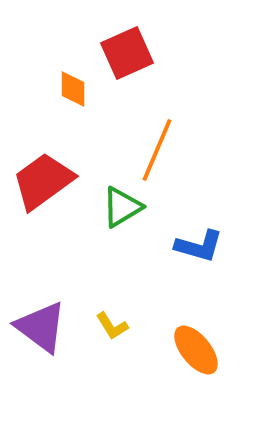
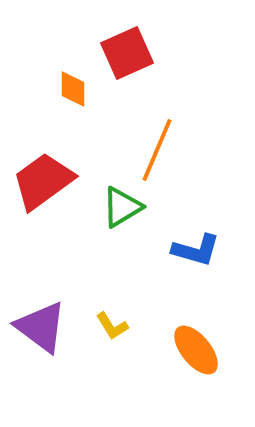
blue L-shape: moved 3 px left, 4 px down
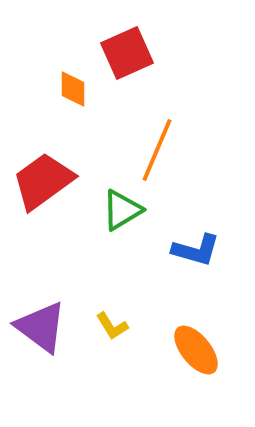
green triangle: moved 3 px down
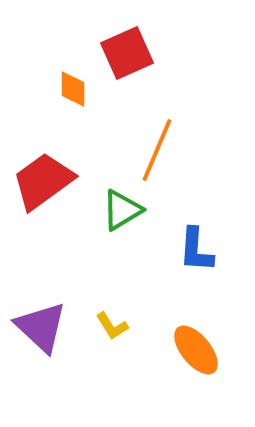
blue L-shape: rotated 78 degrees clockwise
purple triangle: rotated 6 degrees clockwise
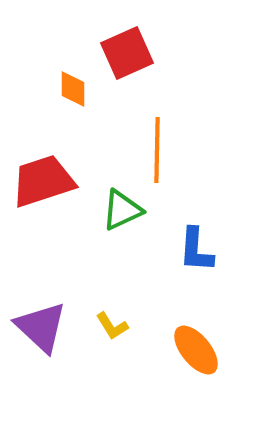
orange line: rotated 22 degrees counterclockwise
red trapezoid: rotated 18 degrees clockwise
green triangle: rotated 6 degrees clockwise
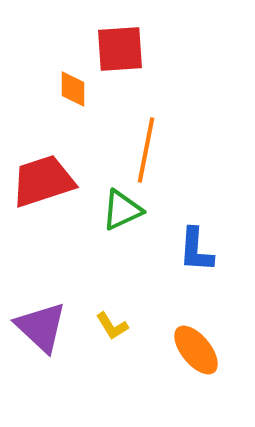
red square: moved 7 px left, 4 px up; rotated 20 degrees clockwise
orange line: moved 11 px left; rotated 10 degrees clockwise
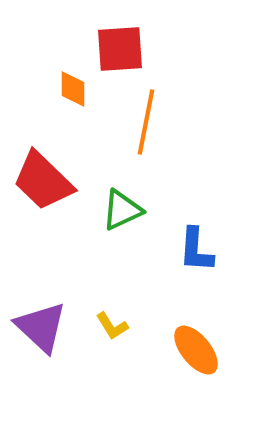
orange line: moved 28 px up
red trapezoid: rotated 118 degrees counterclockwise
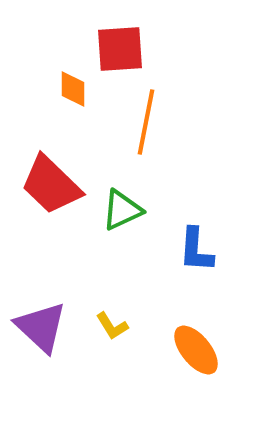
red trapezoid: moved 8 px right, 4 px down
